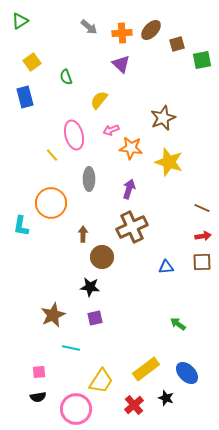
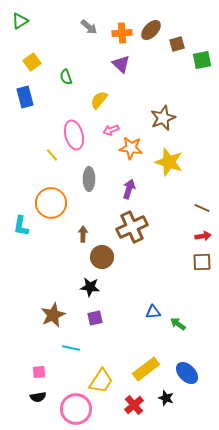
blue triangle at (166, 267): moved 13 px left, 45 px down
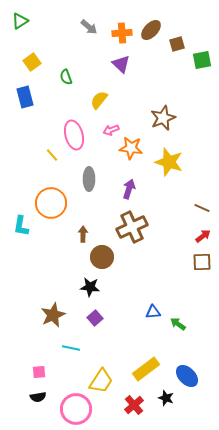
red arrow at (203, 236): rotated 28 degrees counterclockwise
purple square at (95, 318): rotated 28 degrees counterclockwise
blue ellipse at (187, 373): moved 3 px down
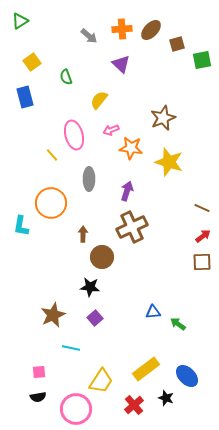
gray arrow at (89, 27): moved 9 px down
orange cross at (122, 33): moved 4 px up
purple arrow at (129, 189): moved 2 px left, 2 px down
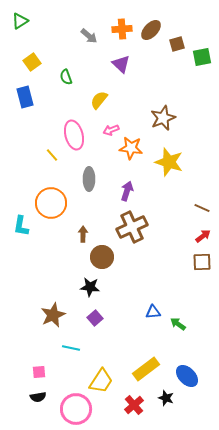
green square at (202, 60): moved 3 px up
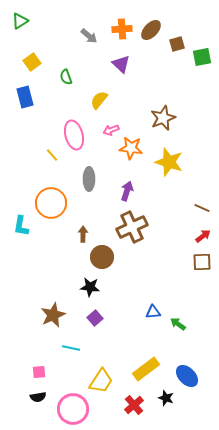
pink circle at (76, 409): moved 3 px left
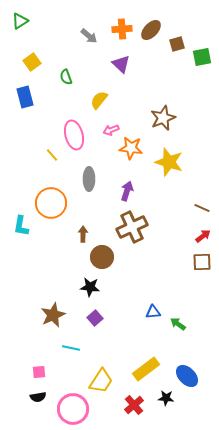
black star at (166, 398): rotated 14 degrees counterclockwise
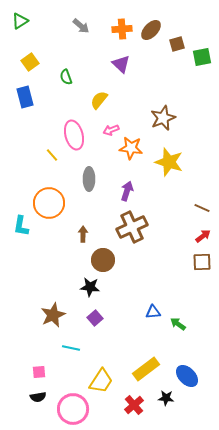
gray arrow at (89, 36): moved 8 px left, 10 px up
yellow square at (32, 62): moved 2 px left
orange circle at (51, 203): moved 2 px left
brown circle at (102, 257): moved 1 px right, 3 px down
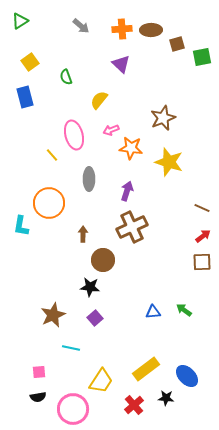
brown ellipse at (151, 30): rotated 45 degrees clockwise
green arrow at (178, 324): moved 6 px right, 14 px up
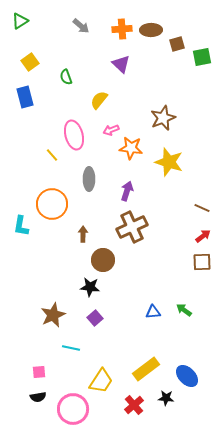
orange circle at (49, 203): moved 3 px right, 1 px down
